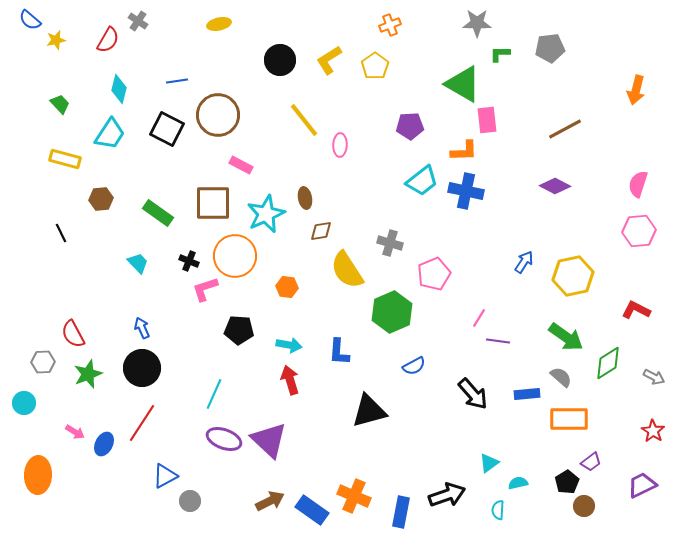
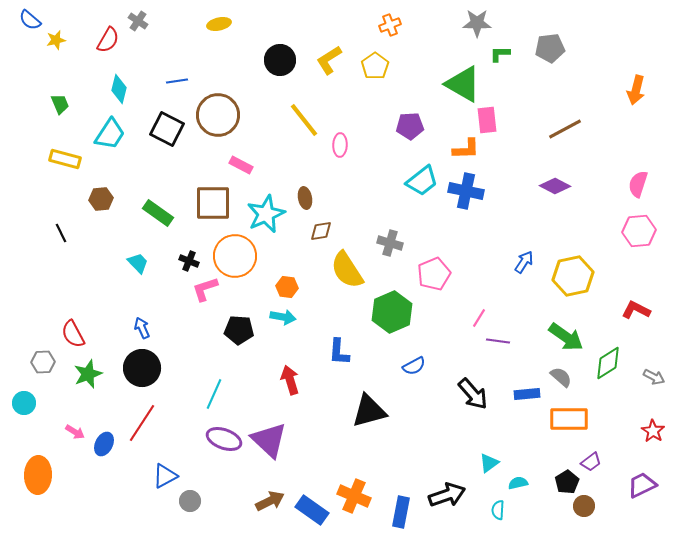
green trapezoid at (60, 104): rotated 20 degrees clockwise
orange L-shape at (464, 151): moved 2 px right, 2 px up
cyan arrow at (289, 345): moved 6 px left, 28 px up
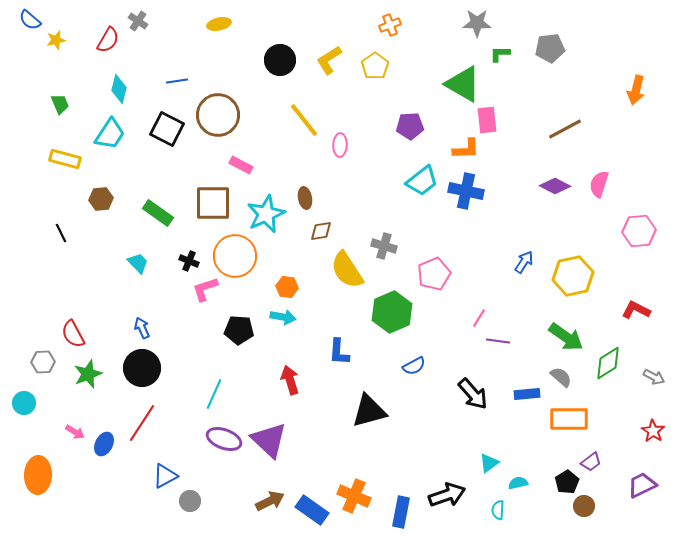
pink semicircle at (638, 184): moved 39 px left
gray cross at (390, 243): moved 6 px left, 3 px down
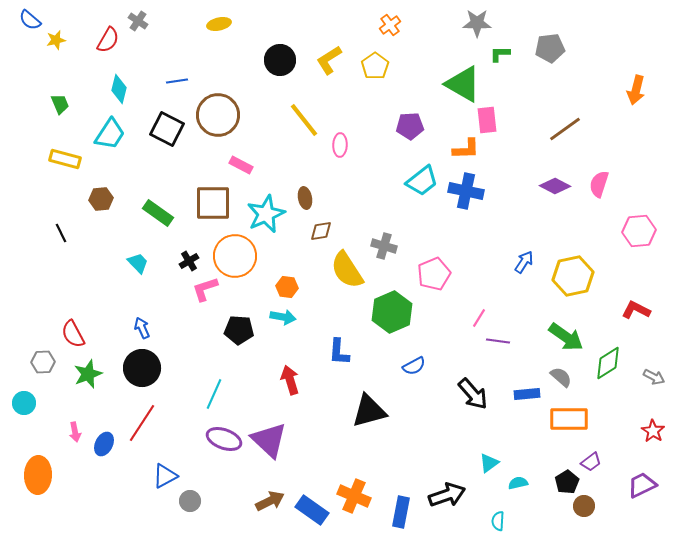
orange cross at (390, 25): rotated 15 degrees counterclockwise
brown line at (565, 129): rotated 8 degrees counterclockwise
black cross at (189, 261): rotated 36 degrees clockwise
pink arrow at (75, 432): rotated 48 degrees clockwise
cyan semicircle at (498, 510): moved 11 px down
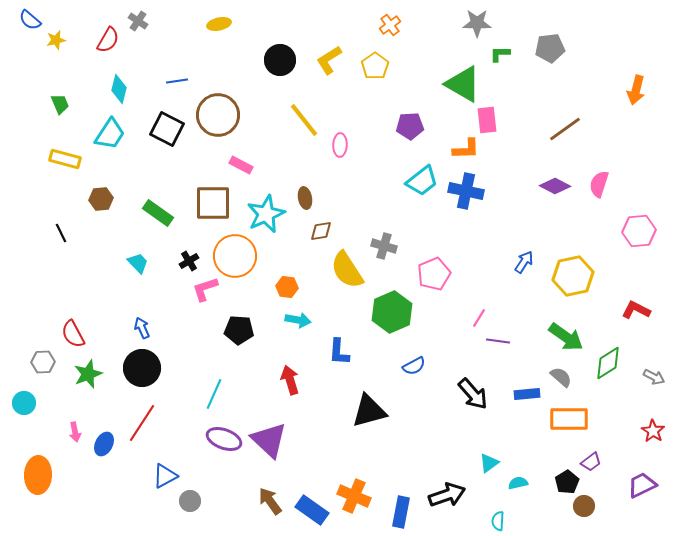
cyan arrow at (283, 317): moved 15 px right, 3 px down
brown arrow at (270, 501): rotated 100 degrees counterclockwise
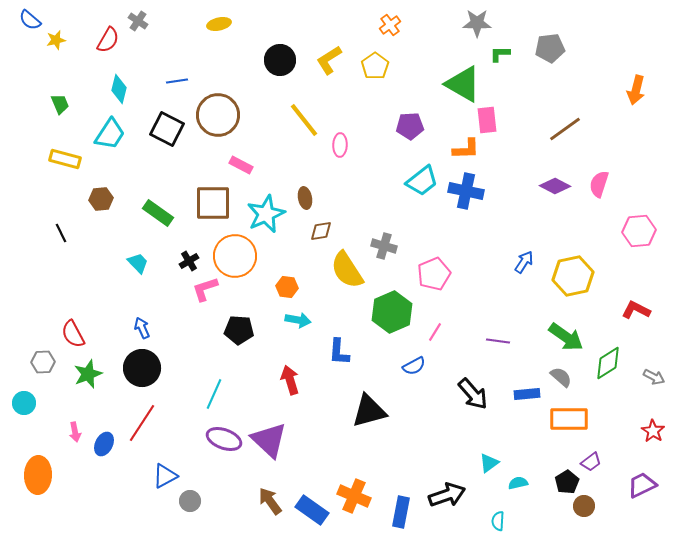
pink line at (479, 318): moved 44 px left, 14 px down
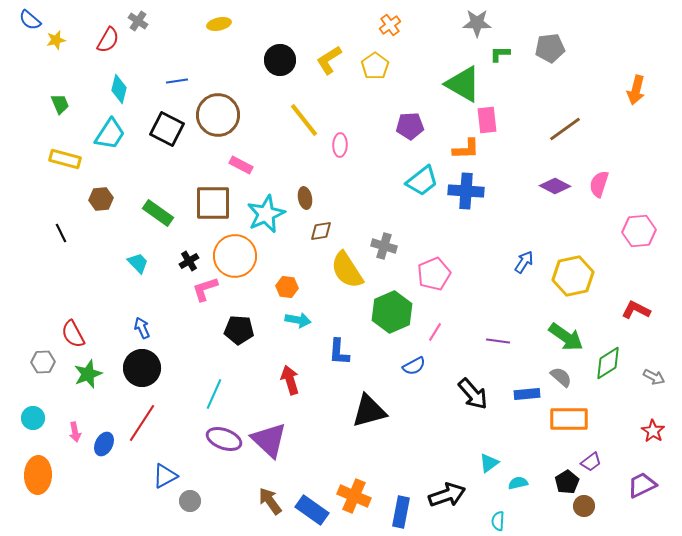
blue cross at (466, 191): rotated 8 degrees counterclockwise
cyan circle at (24, 403): moved 9 px right, 15 px down
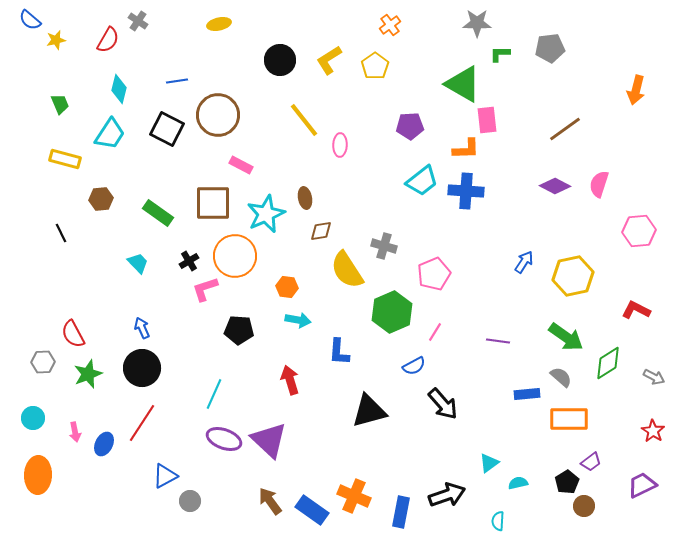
black arrow at (473, 394): moved 30 px left, 10 px down
